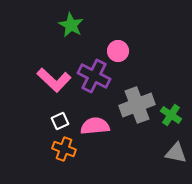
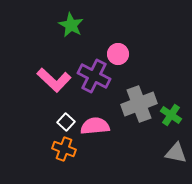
pink circle: moved 3 px down
gray cross: moved 2 px right, 1 px up
white square: moved 6 px right, 1 px down; rotated 24 degrees counterclockwise
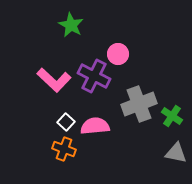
green cross: moved 1 px right, 1 px down
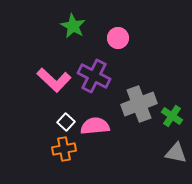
green star: moved 2 px right, 1 px down
pink circle: moved 16 px up
orange cross: rotated 30 degrees counterclockwise
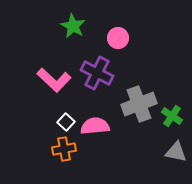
purple cross: moved 3 px right, 3 px up
gray triangle: moved 1 px up
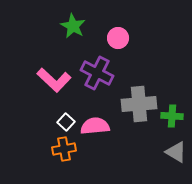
gray cross: rotated 16 degrees clockwise
green cross: rotated 30 degrees counterclockwise
gray triangle: rotated 20 degrees clockwise
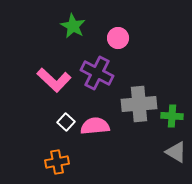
orange cross: moved 7 px left, 13 px down
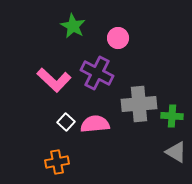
pink semicircle: moved 2 px up
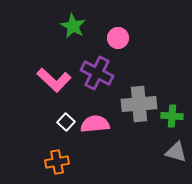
gray triangle: rotated 15 degrees counterclockwise
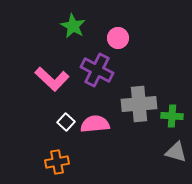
purple cross: moved 3 px up
pink L-shape: moved 2 px left, 1 px up
